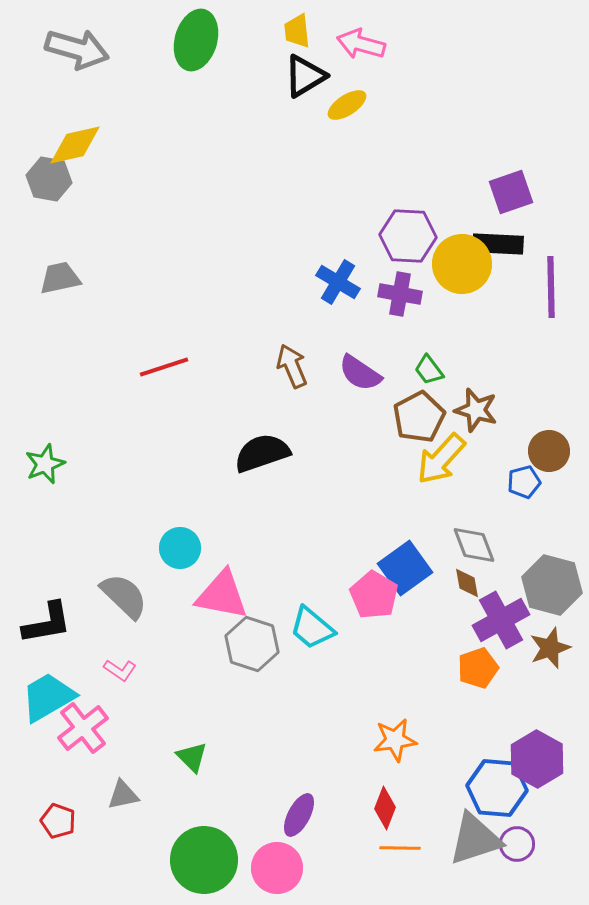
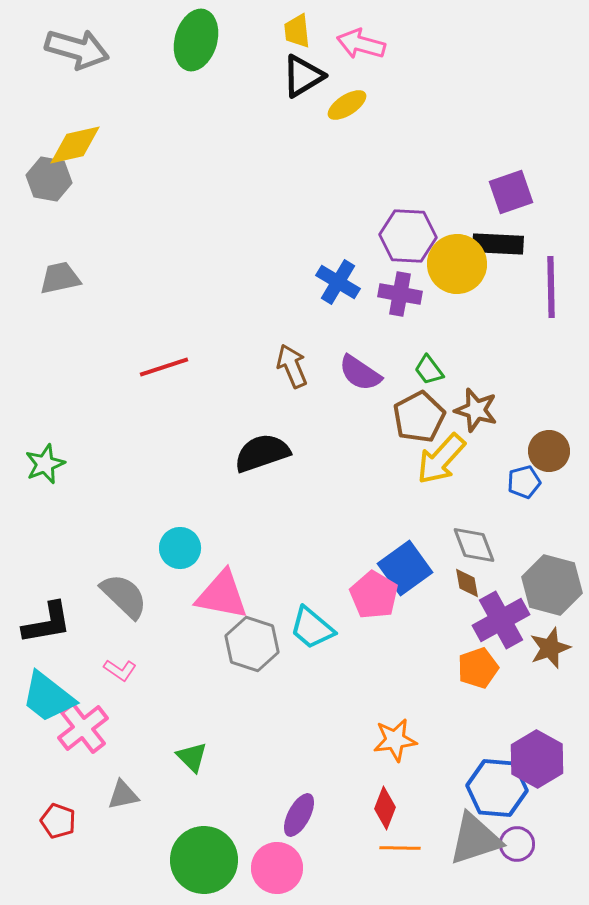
black triangle at (305, 76): moved 2 px left
yellow circle at (462, 264): moved 5 px left
cyan trapezoid at (48, 697): rotated 112 degrees counterclockwise
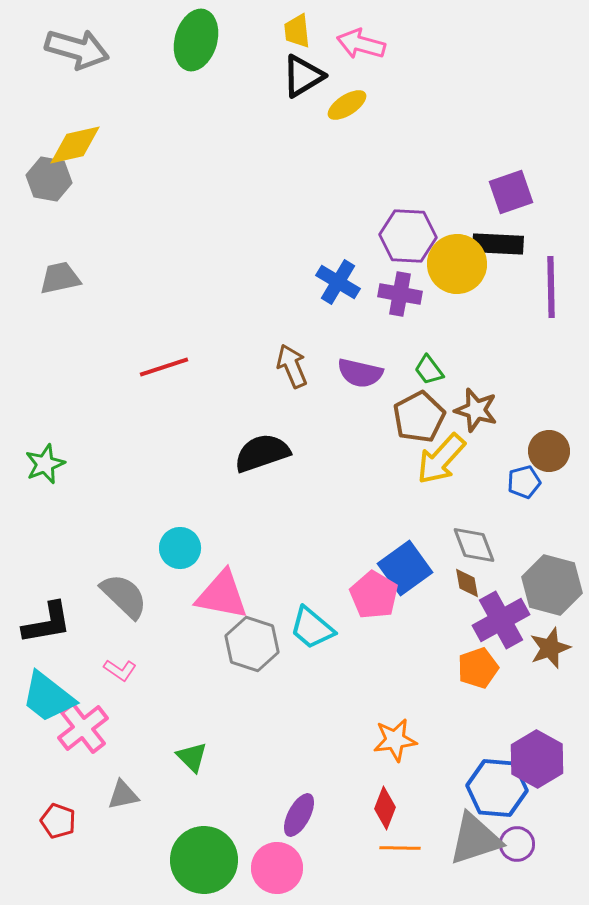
purple semicircle at (360, 373): rotated 21 degrees counterclockwise
